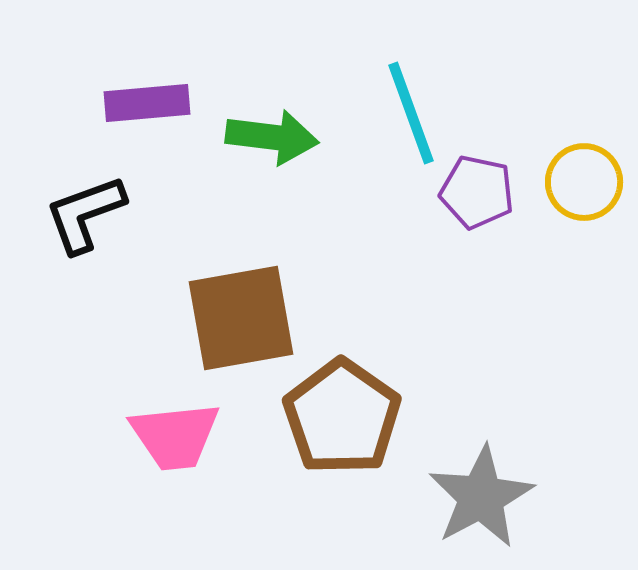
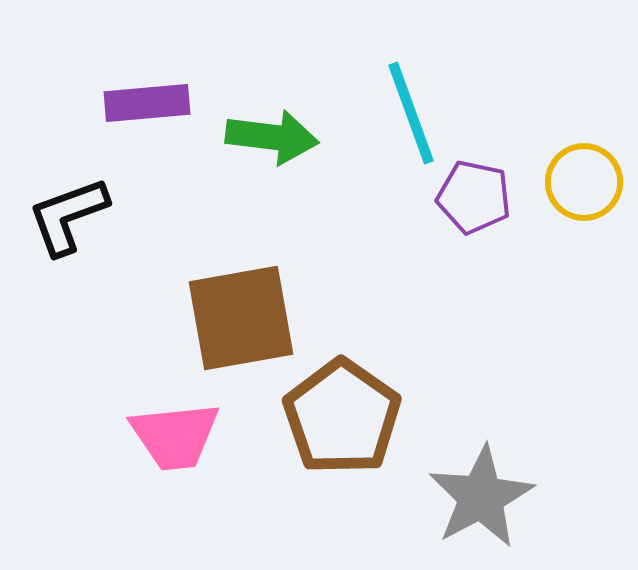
purple pentagon: moved 3 px left, 5 px down
black L-shape: moved 17 px left, 2 px down
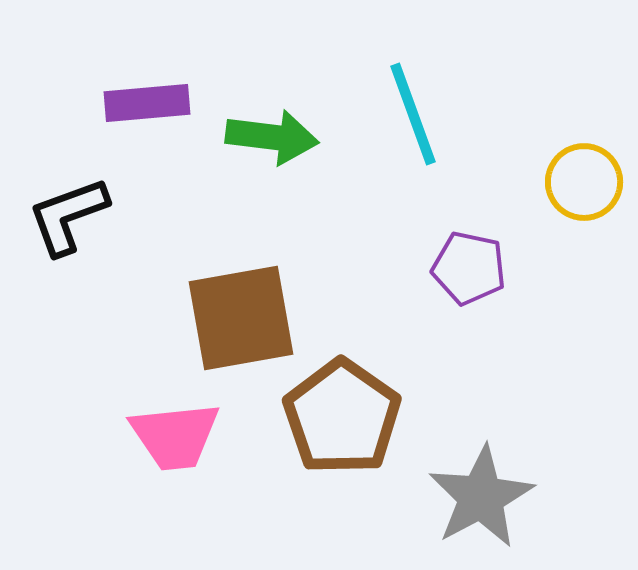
cyan line: moved 2 px right, 1 px down
purple pentagon: moved 5 px left, 71 px down
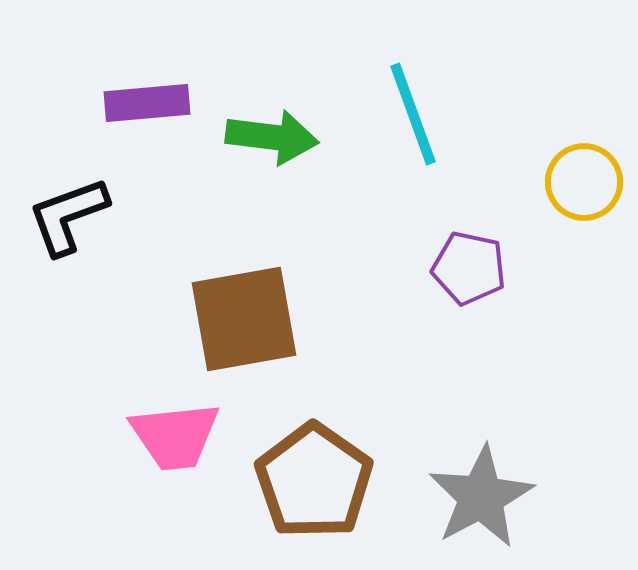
brown square: moved 3 px right, 1 px down
brown pentagon: moved 28 px left, 64 px down
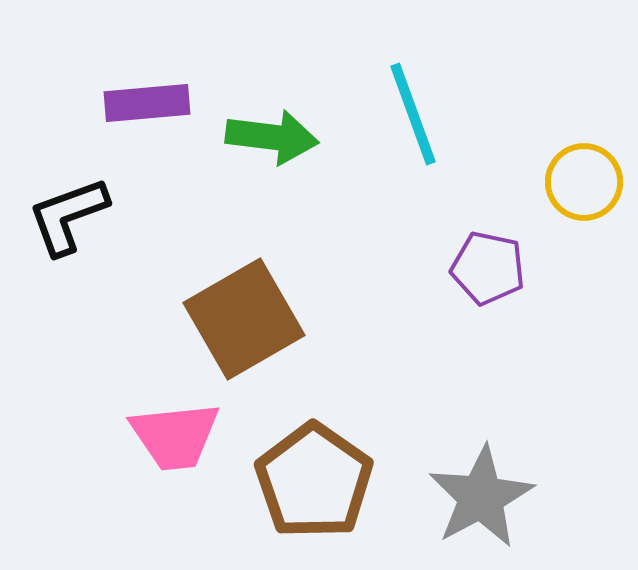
purple pentagon: moved 19 px right
brown square: rotated 20 degrees counterclockwise
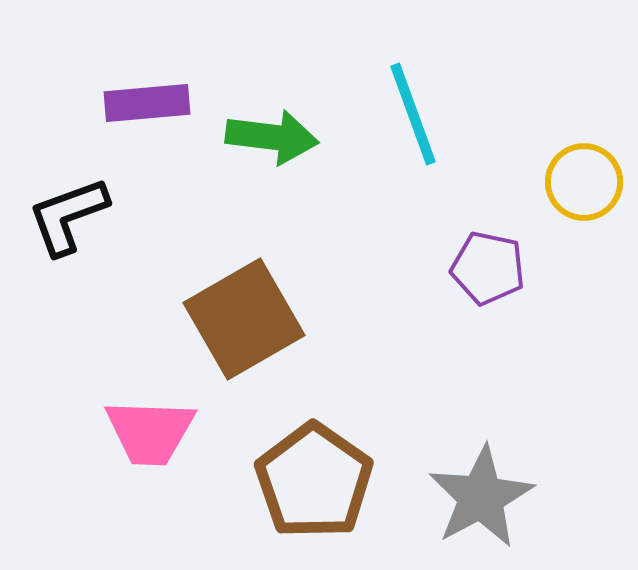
pink trapezoid: moved 25 px left, 4 px up; rotated 8 degrees clockwise
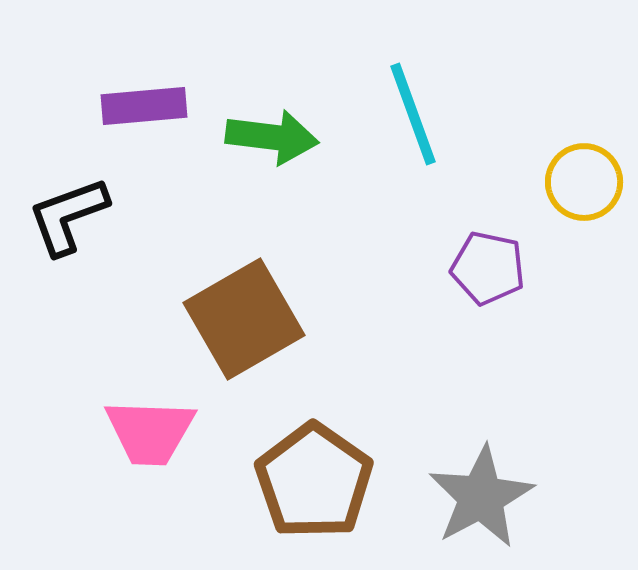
purple rectangle: moved 3 px left, 3 px down
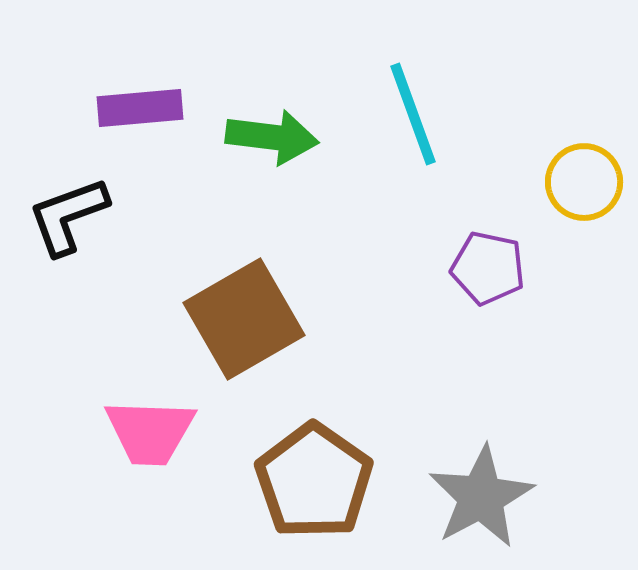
purple rectangle: moved 4 px left, 2 px down
